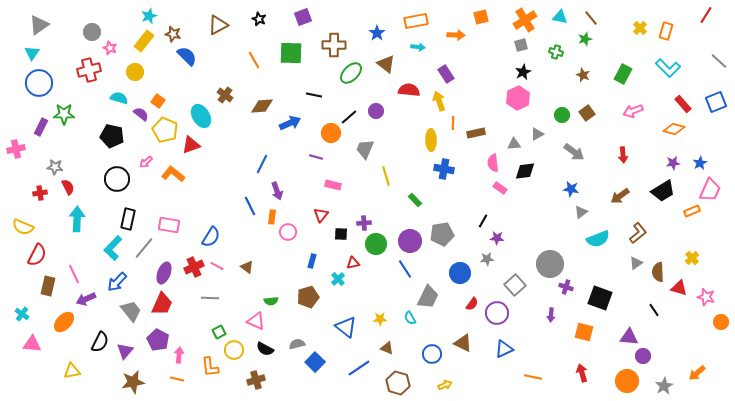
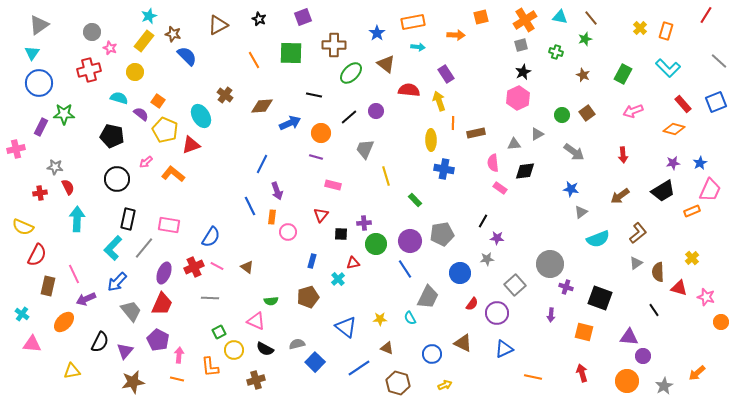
orange rectangle at (416, 21): moved 3 px left, 1 px down
orange circle at (331, 133): moved 10 px left
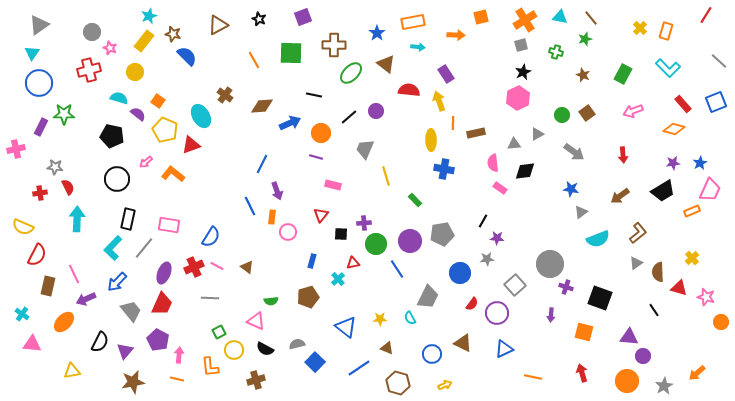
purple semicircle at (141, 114): moved 3 px left
blue line at (405, 269): moved 8 px left
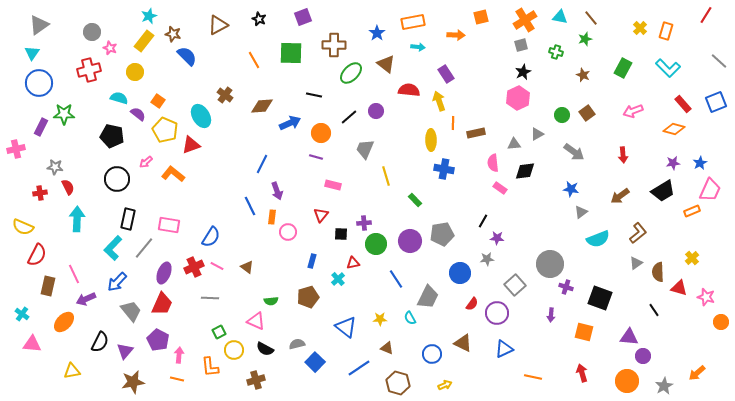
green rectangle at (623, 74): moved 6 px up
blue line at (397, 269): moved 1 px left, 10 px down
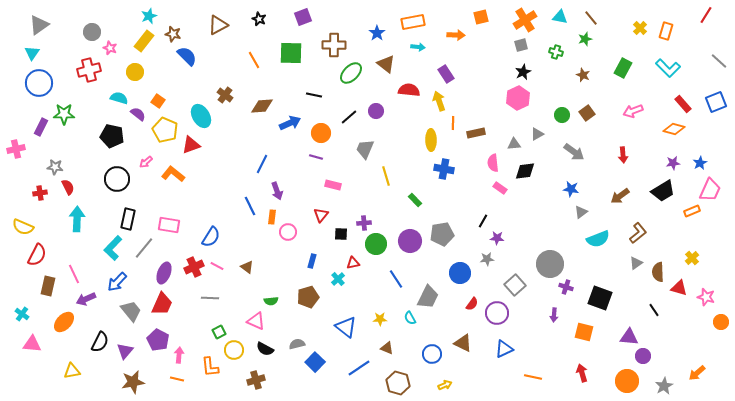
purple arrow at (551, 315): moved 3 px right
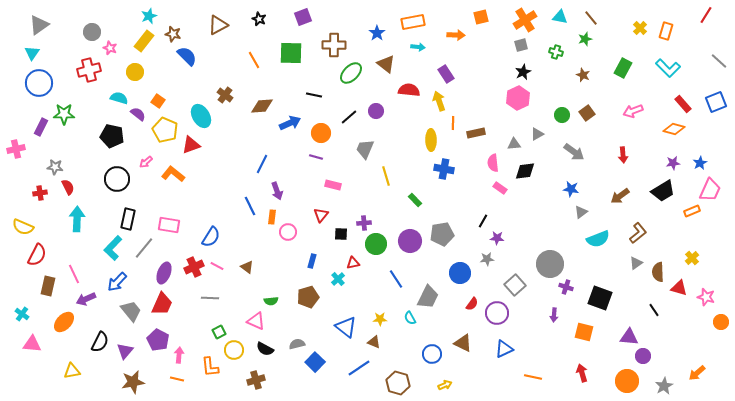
brown triangle at (387, 348): moved 13 px left, 6 px up
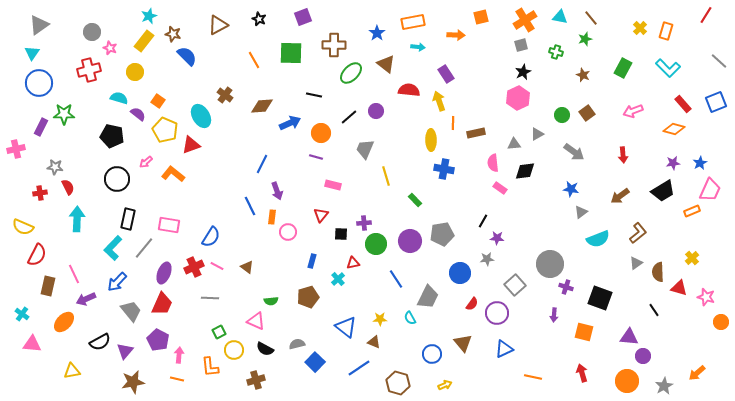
black semicircle at (100, 342): rotated 35 degrees clockwise
brown triangle at (463, 343): rotated 24 degrees clockwise
